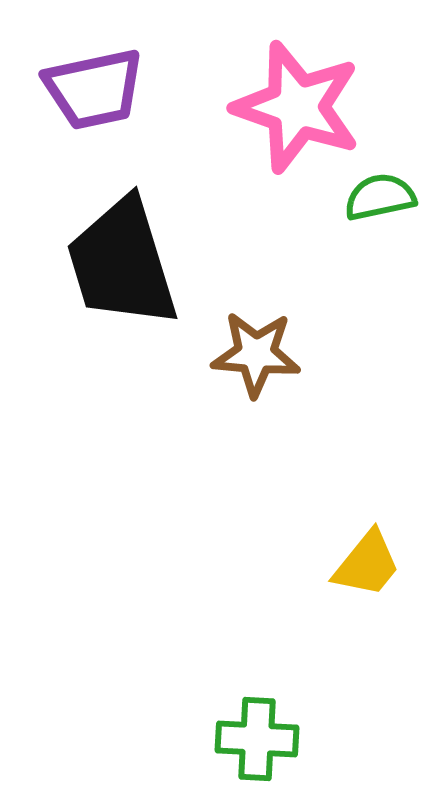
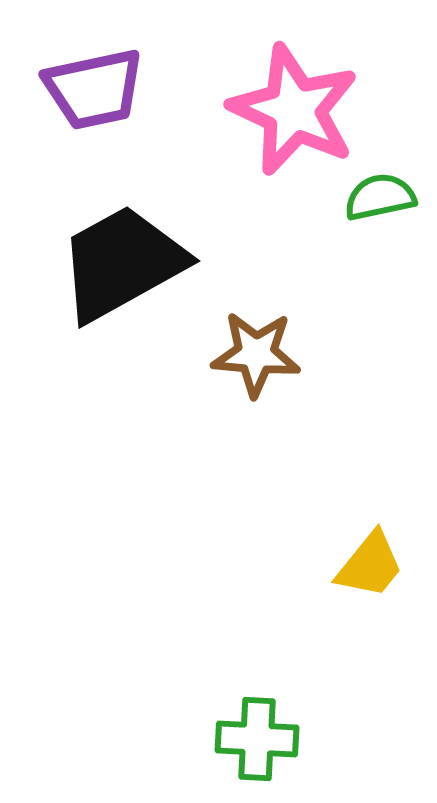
pink star: moved 3 px left, 3 px down; rotated 6 degrees clockwise
black trapezoid: rotated 78 degrees clockwise
yellow trapezoid: moved 3 px right, 1 px down
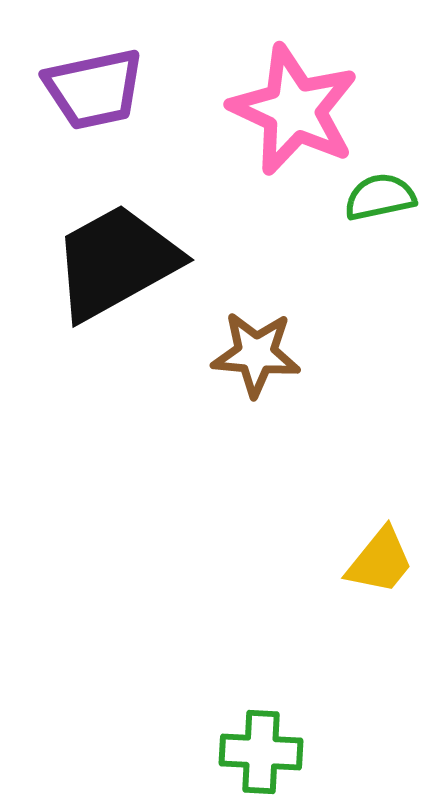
black trapezoid: moved 6 px left, 1 px up
yellow trapezoid: moved 10 px right, 4 px up
green cross: moved 4 px right, 13 px down
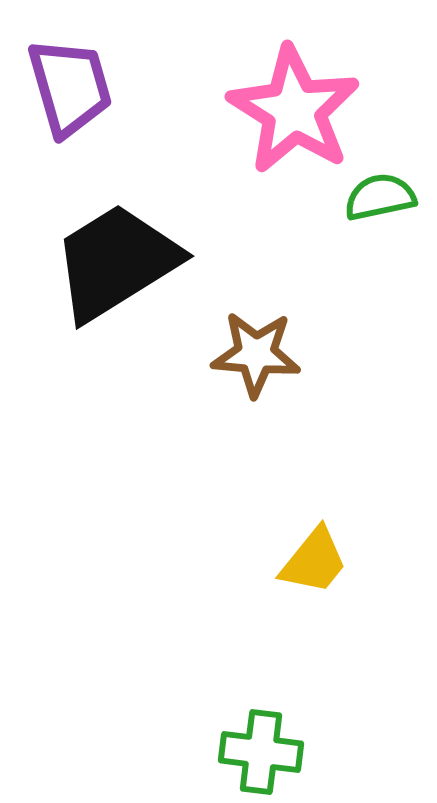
purple trapezoid: moved 24 px left, 2 px up; rotated 94 degrees counterclockwise
pink star: rotated 7 degrees clockwise
black trapezoid: rotated 3 degrees counterclockwise
yellow trapezoid: moved 66 px left
green cross: rotated 4 degrees clockwise
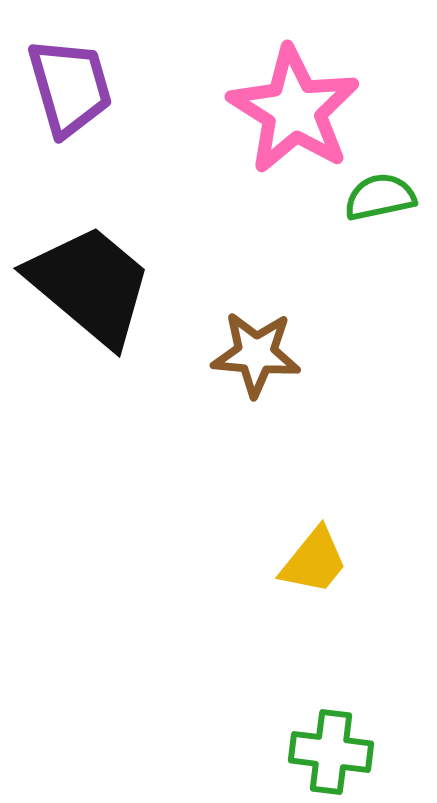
black trapezoid: moved 26 px left, 23 px down; rotated 72 degrees clockwise
green cross: moved 70 px right
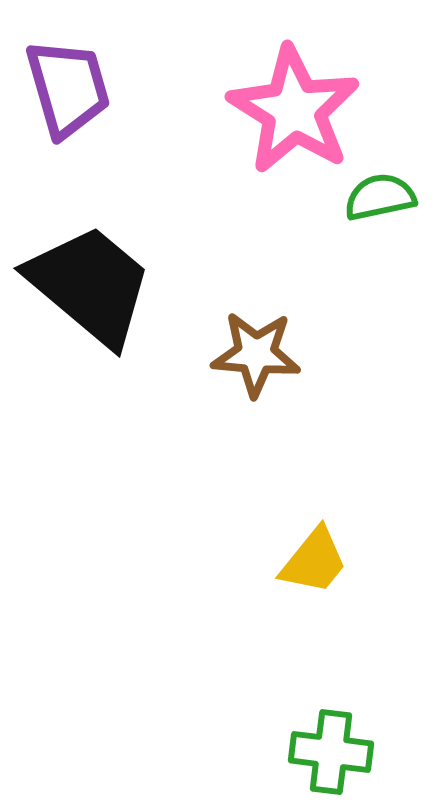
purple trapezoid: moved 2 px left, 1 px down
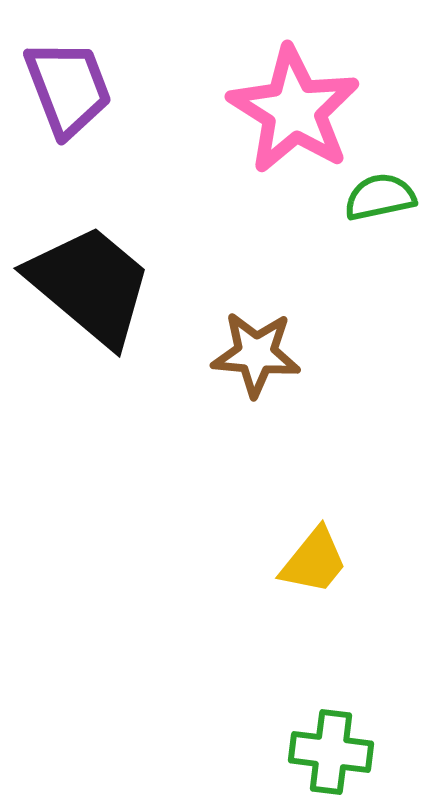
purple trapezoid: rotated 5 degrees counterclockwise
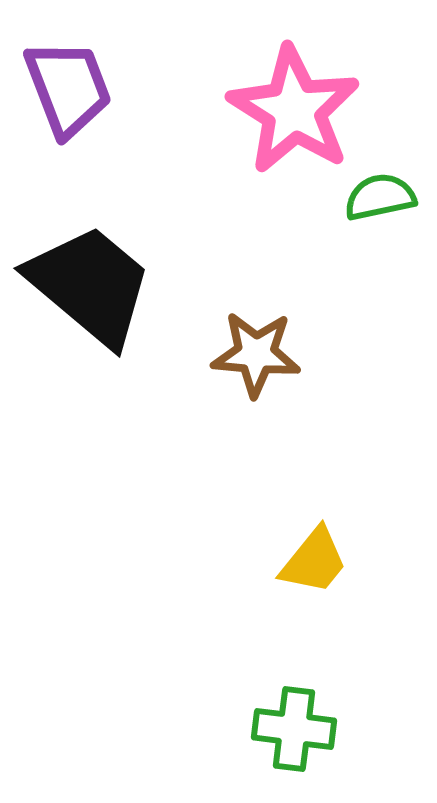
green cross: moved 37 px left, 23 px up
